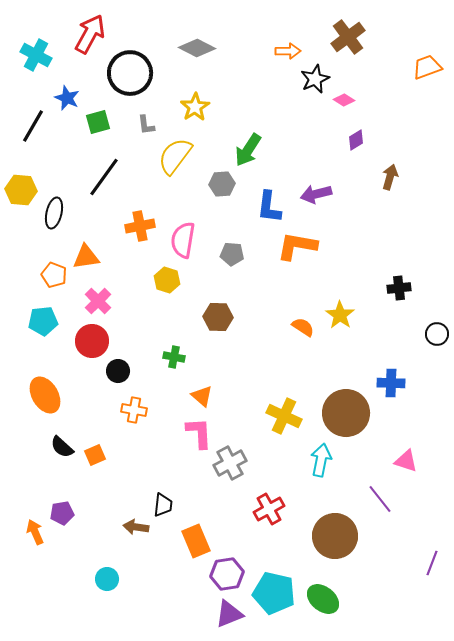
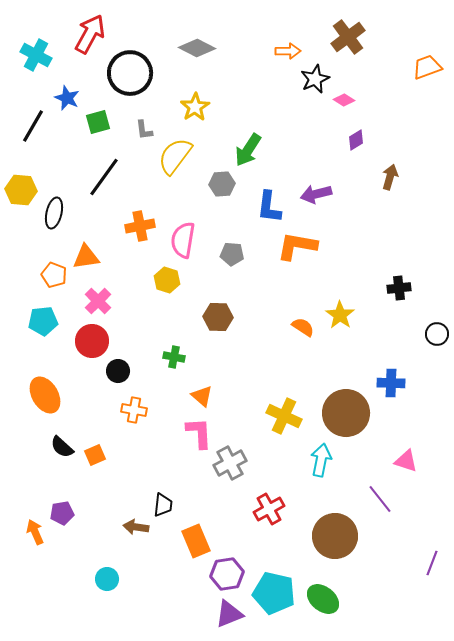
gray L-shape at (146, 125): moved 2 px left, 5 px down
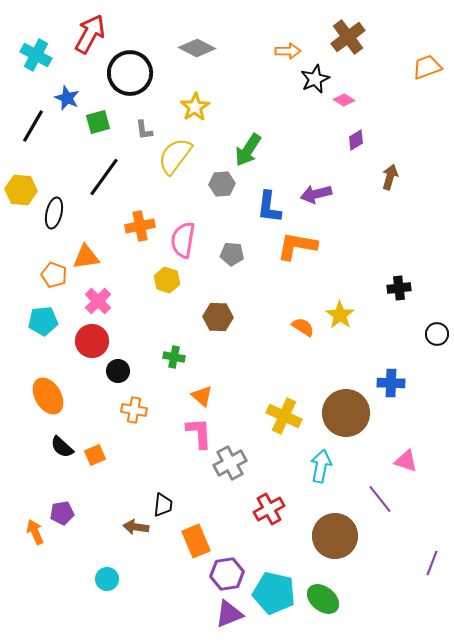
orange ellipse at (45, 395): moved 3 px right, 1 px down
cyan arrow at (321, 460): moved 6 px down
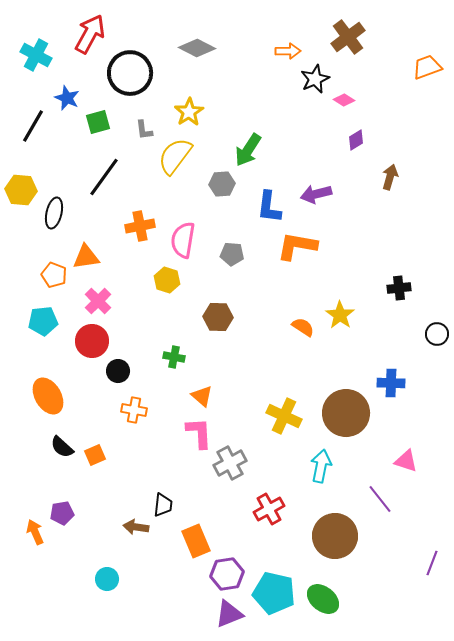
yellow star at (195, 107): moved 6 px left, 5 px down
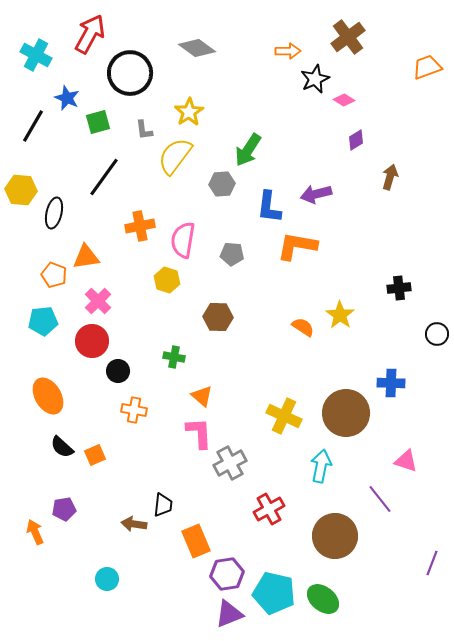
gray diamond at (197, 48): rotated 9 degrees clockwise
purple pentagon at (62, 513): moved 2 px right, 4 px up
brown arrow at (136, 527): moved 2 px left, 3 px up
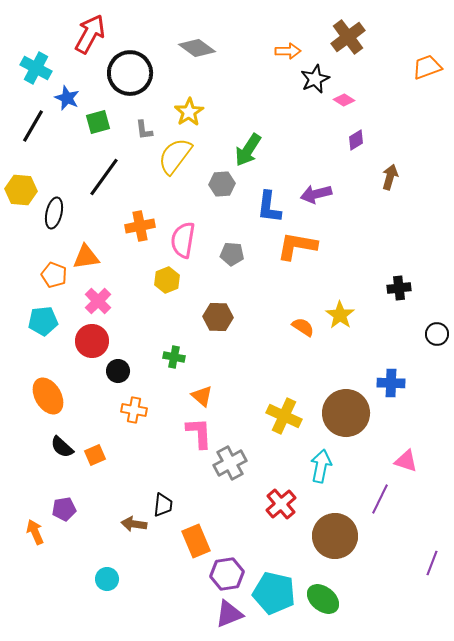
cyan cross at (36, 55): moved 13 px down
yellow hexagon at (167, 280): rotated 20 degrees clockwise
purple line at (380, 499): rotated 64 degrees clockwise
red cross at (269, 509): moved 12 px right, 5 px up; rotated 12 degrees counterclockwise
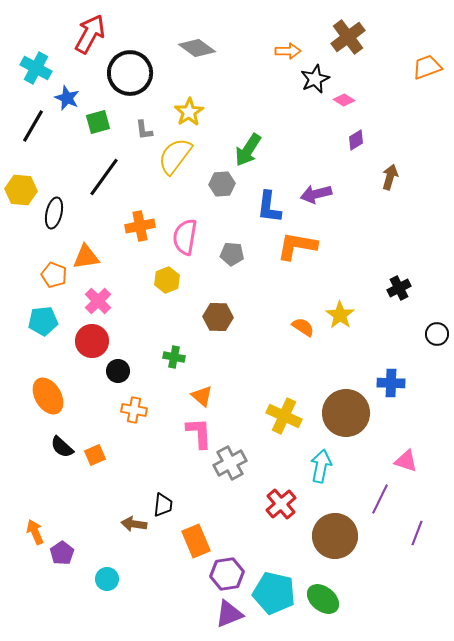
pink semicircle at (183, 240): moved 2 px right, 3 px up
black cross at (399, 288): rotated 20 degrees counterclockwise
purple pentagon at (64, 509): moved 2 px left, 44 px down; rotated 25 degrees counterclockwise
purple line at (432, 563): moved 15 px left, 30 px up
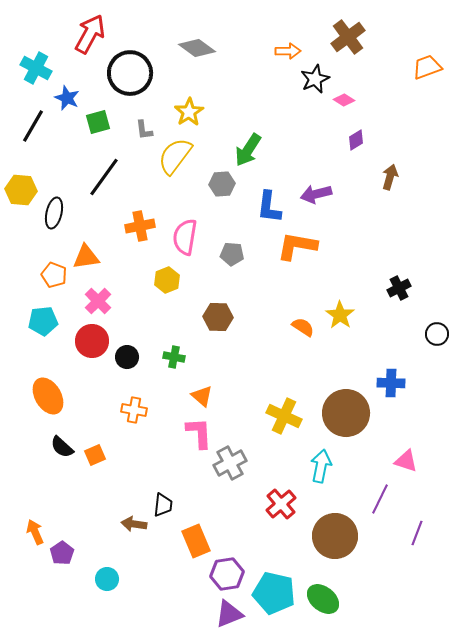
black circle at (118, 371): moved 9 px right, 14 px up
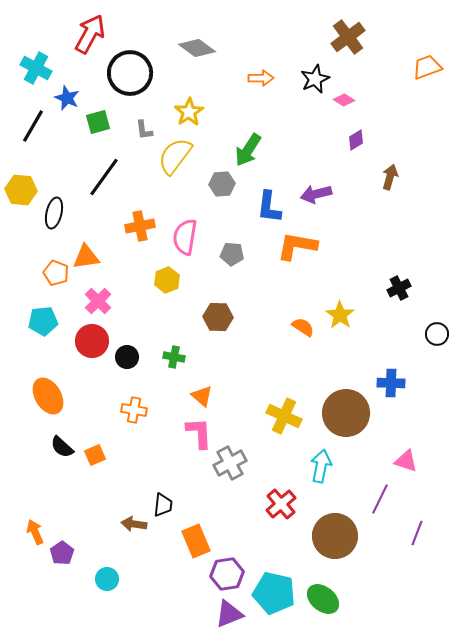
orange arrow at (288, 51): moved 27 px left, 27 px down
orange pentagon at (54, 275): moved 2 px right, 2 px up
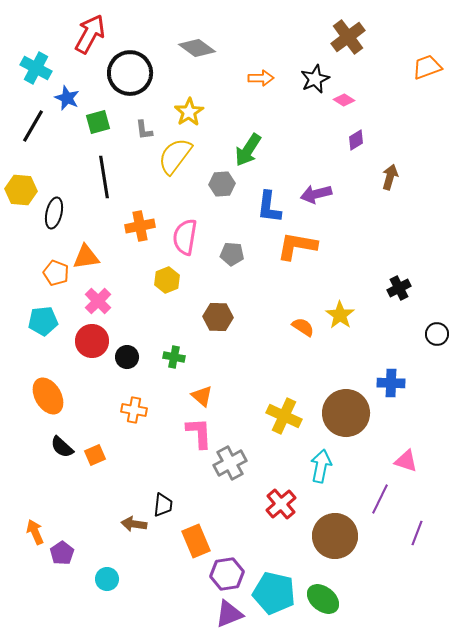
black line at (104, 177): rotated 45 degrees counterclockwise
